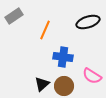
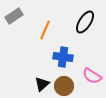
black ellipse: moved 3 px left; rotated 40 degrees counterclockwise
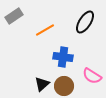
orange line: rotated 36 degrees clockwise
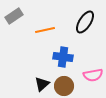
orange line: rotated 18 degrees clockwise
pink semicircle: moved 1 px right, 1 px up; rotated 42 degrees counterclockwise
